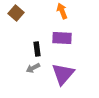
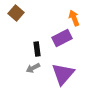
orange arrow: moved 12 px right, 7 px down
purple rectangle: rotated 30 degrees counterclockwise
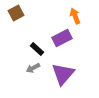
brown square: rotated 21 degrees clockwise
orange arrow: moved 1 px right, 2 px up
black rectangle: rotated 40 degrees counterclockwise
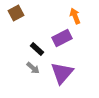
gray arrow: rotated 112 degrees counterclockwise
purple triangle: moved 1 px left, 1 px up
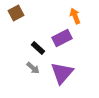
black rectangle: moved 1 px right, 1 px up
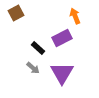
purple triangle: rotated 10 degrees counterclockwise
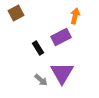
orange arrow: rotated 35 degrees clockwise
purple rectangle: moved 1 px left, 1 px up
black rectangle: rotated 16 degrees clockwise
gray arrow: moved 8 px right, 12 px down
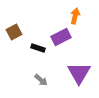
brown square: moved 2 px left, 19 px down
black rectangle: rotated 40 degrees counterclockwise
purple triangle: moved 17 px right
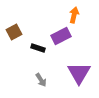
orange arrow: moved 1 px left, 1 px up
purple rectangle: moved 1 px up
gray arrow: rotated 16 degrees clockwise
